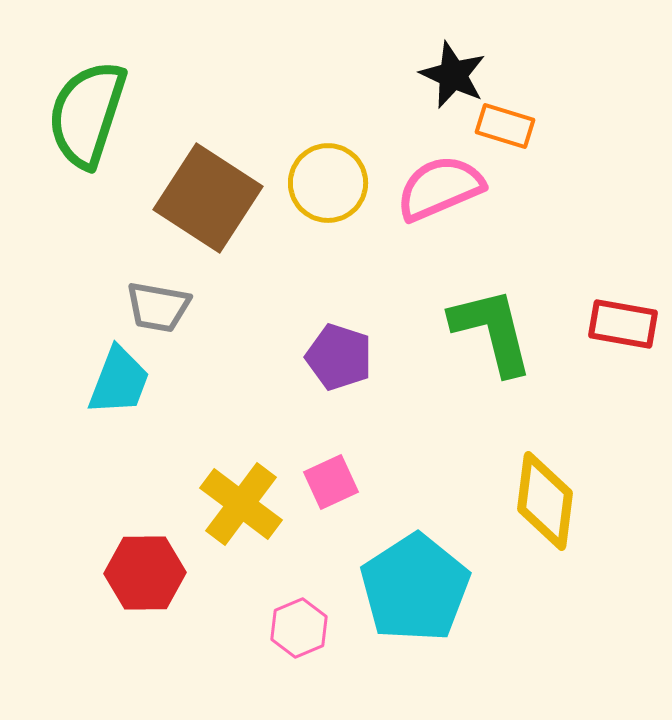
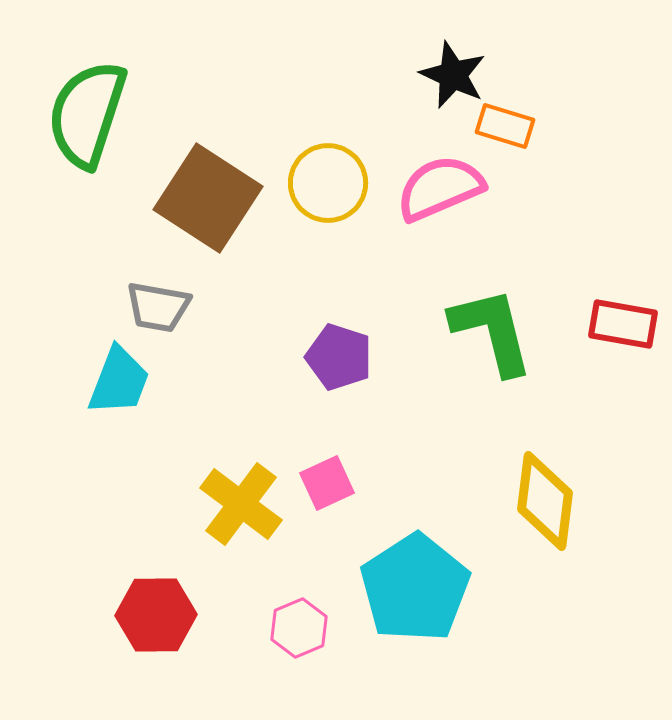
pink square: moved 4 px left, 1 px down
red hexagon: moved 11 px right, 42 px down
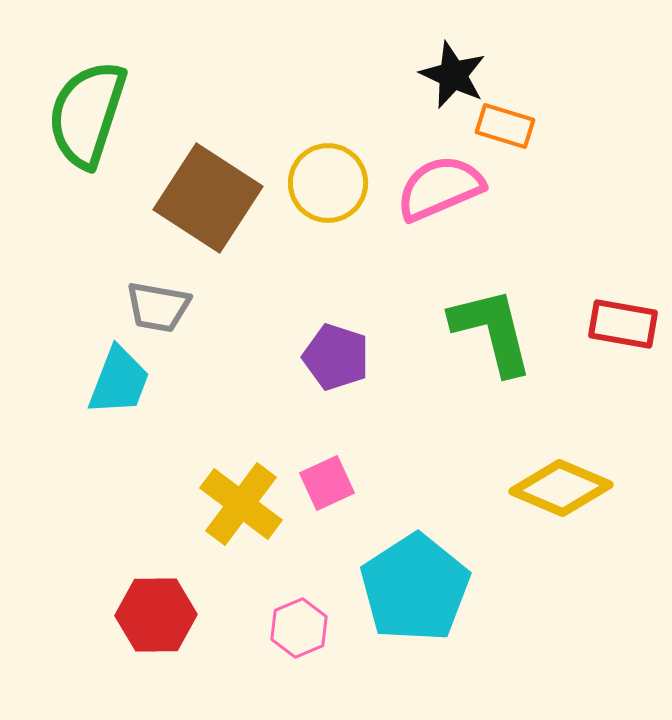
purple pentagon: moved 3 px left
yellow diamond: moved 16 px right, 13 px up; rotated 74 degrees counterclockwise
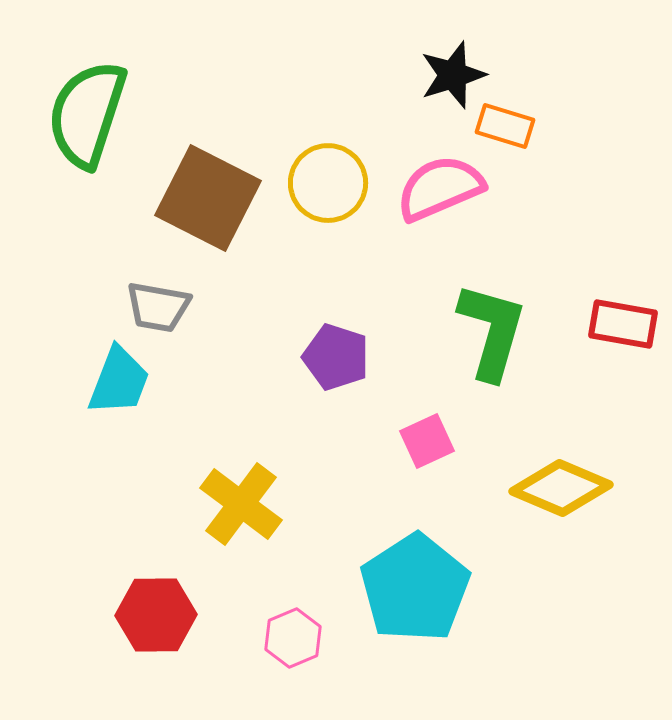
black star: rotated 30 degrees clockwise
brown square: rotated 6 degrees counterclockwise
green L-shape: rotated 30 degrees clockwise
pink square: moved 100 px right, 42 px up
pink hexagon: moved 6 px left, 10 px down
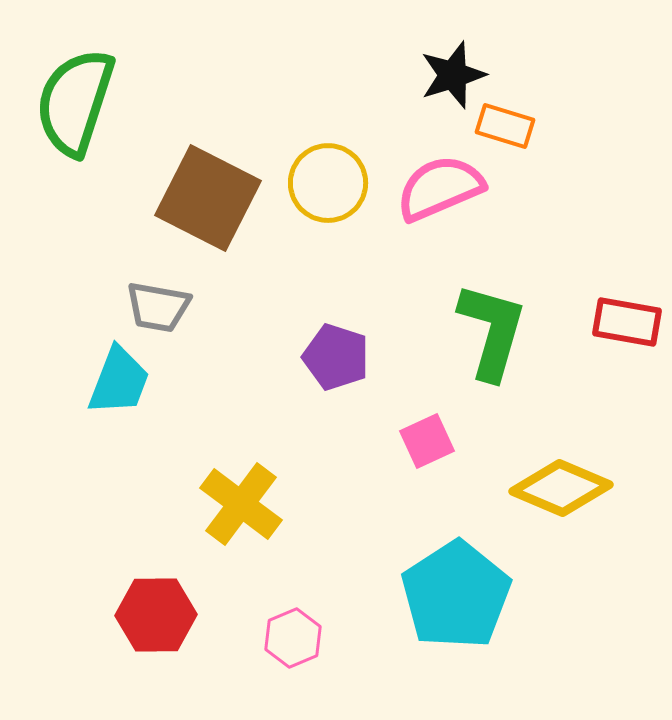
green semicircle: moved 12 px left, 12 px up
red rectangle: moved 4 px right, 2 px up
cyan pentagon: moved 41 px right, 7 px down
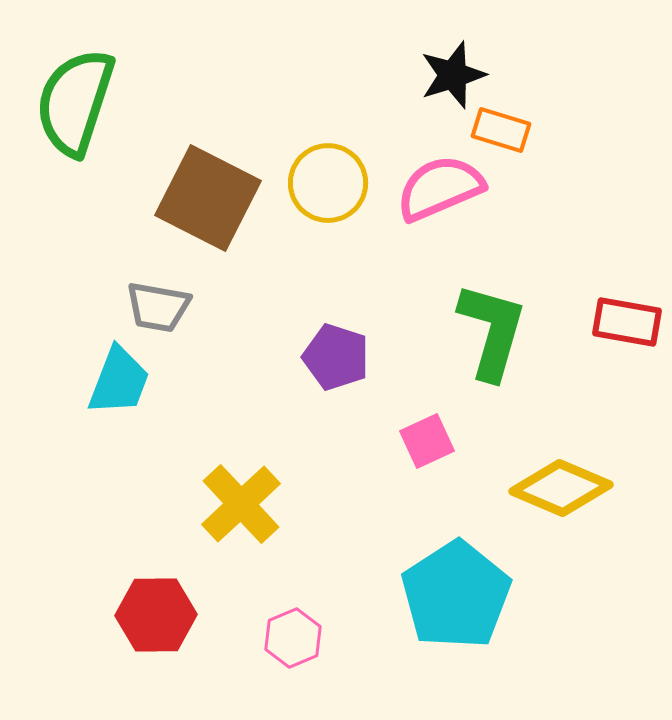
orange rectangle: moved 4 px left, 4 px down
yellow cross: rotated 10 degrees clockwise
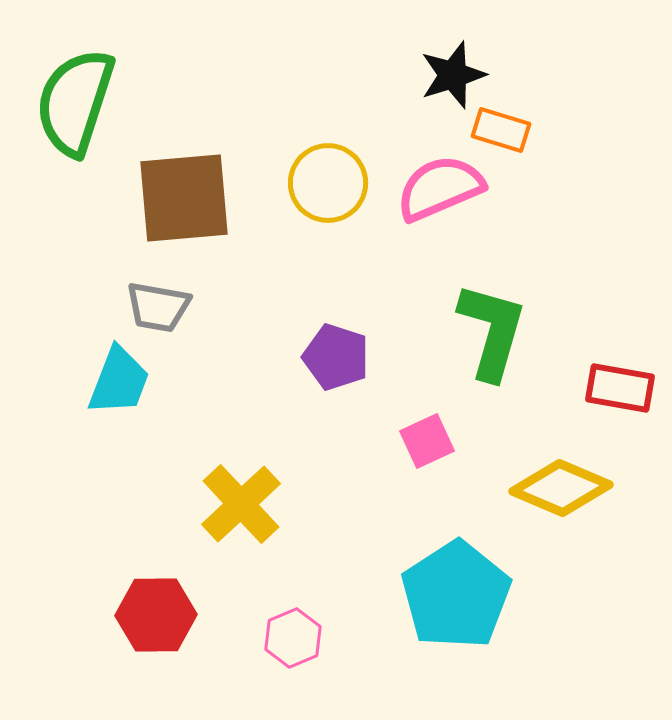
brown square: moved 24 px left; rotated 32 degrees counterclockwise
red rectangle: moved 7 px left, 66 px down
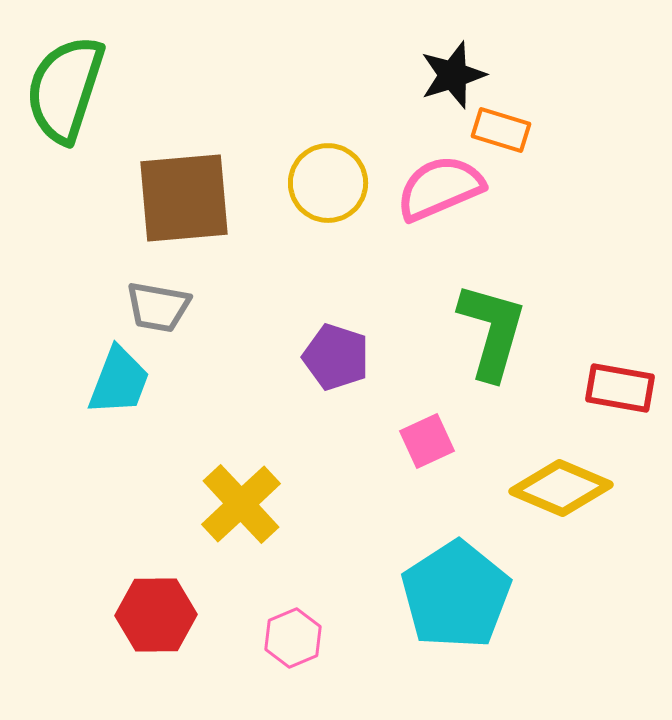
green semicircle: moved 10 px left, 13 px up
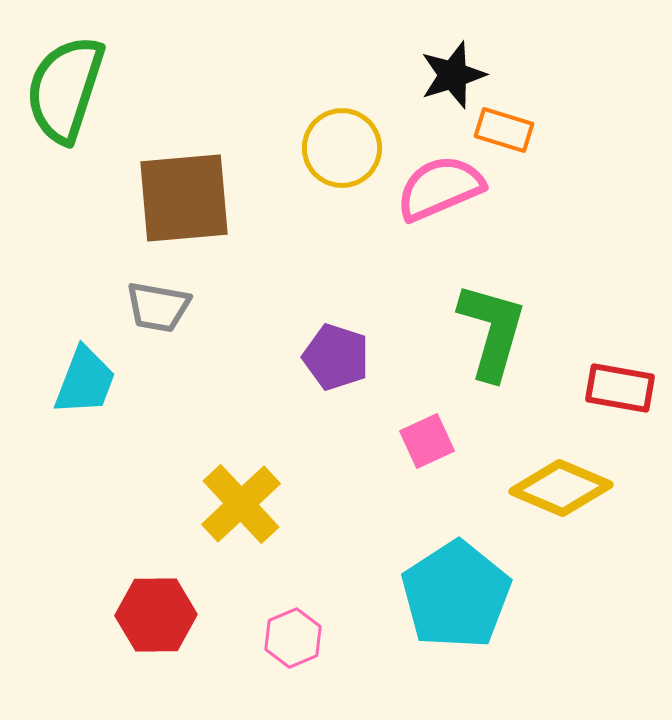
orange rectangle: moved 3 px right
yellow circle: moved 14 px right, 35 px up
cyan trapezoid: moved 34 px left
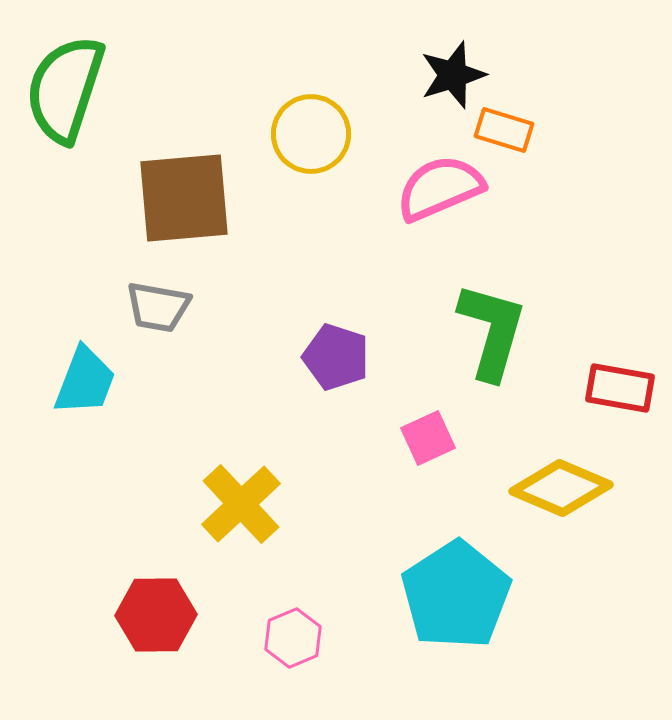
yellow circle: moved 31 px left, 14 px up
pink square: moved 1 px right, 3 px up
